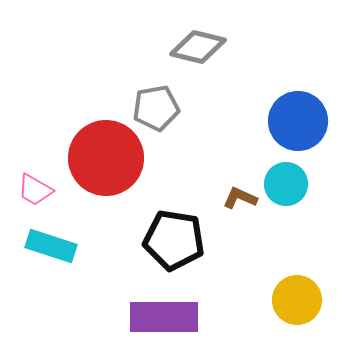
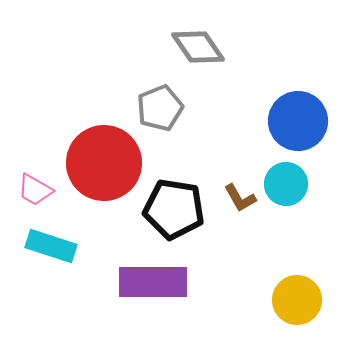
gray diamond: rotated 42 degrees clockwise
gray pentagon: moved 4 px right; rotated 12 degrees counterclockwise
red circle: moved 2 px left, 5 px down
brown L-shape: rotated 144 degrees counterclockwise
black pentagon: moved 31 px up
purple rectangle: moved 11 px left, 35 px up
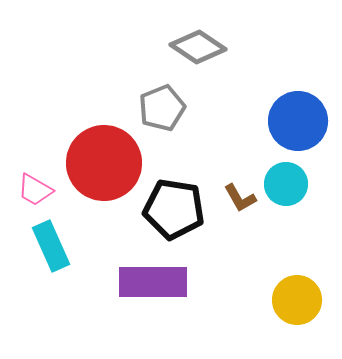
gray diamond: rotated 22 degrees counterclockwise
gray pentagon: moved 2 px right
cyan rectangle: rotated 48 degrees clockwise
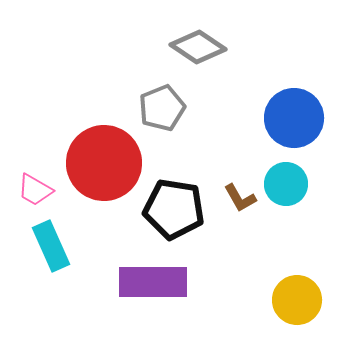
blue circle: moved 4 px left, 3 px up
